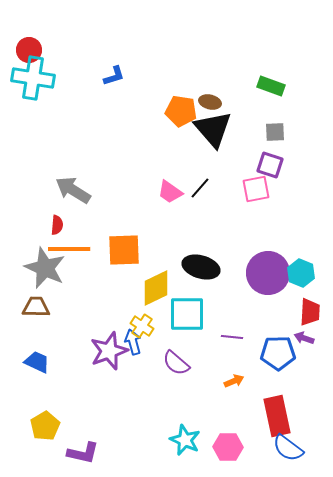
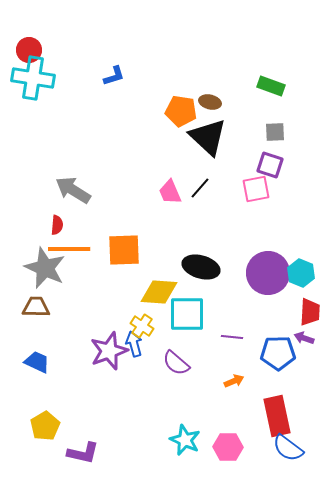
black triangle: moved 5 px left, 8 px down; rotated 6 degrees counterclockwise
pink trapezoid: rotated 32 degrees clockwise
yellow diamond: moved 3 px right, 4 px down; rotated 30 degrees clockwise
blue arrow: moved 1 px right, 2 px down
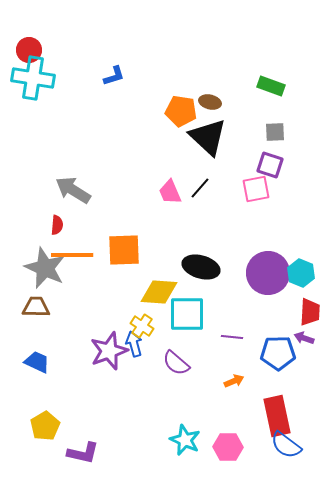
orange line: moved 3 px right, 6 px down
blue semicircle: moved 2 px left, 3 px up
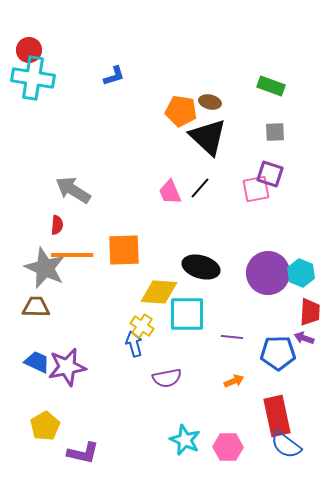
purple square: moved 9 px down
purple star: moved 42 px left, 16 px down; rotated 9 degrees clockwise
purple semicircle: moved 9 px left, 15 px down; rotated 52 degrees counterclockwise
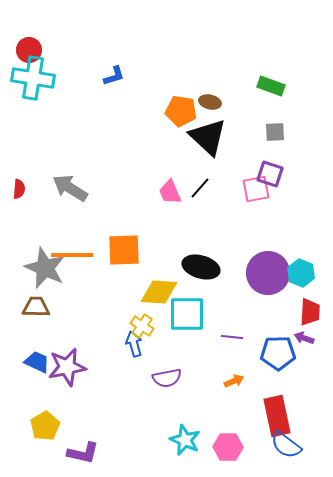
gray arrow: moved 3 px left, 2 px up
red semicircle: moved 38 px left, 36 px up
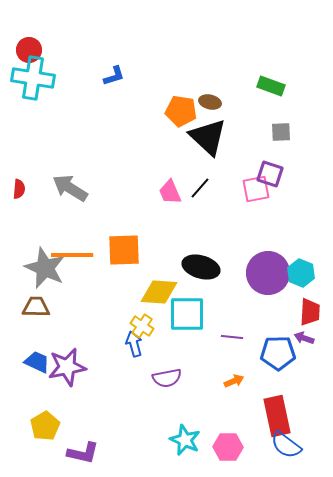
gray square: moved 6 px right
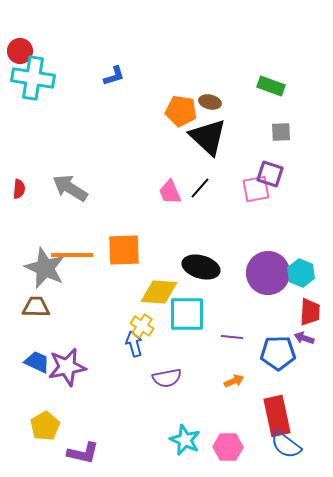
red circle: moved 9 px left, 1 px down
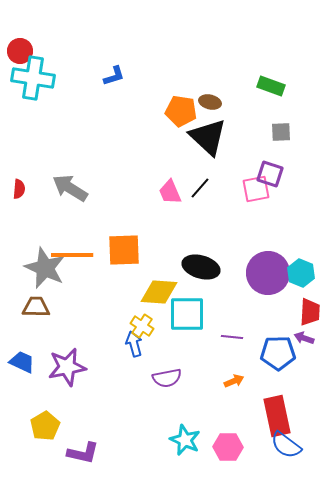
blue trapezoid: moved 15 px left
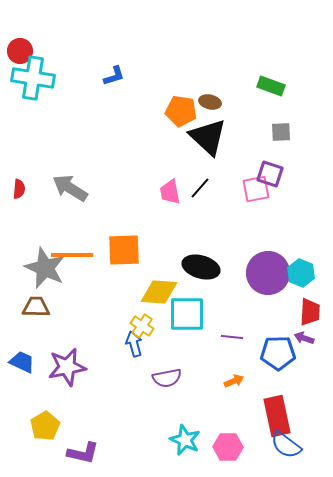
pink trapezoid: rotated 12 degrees clockwise
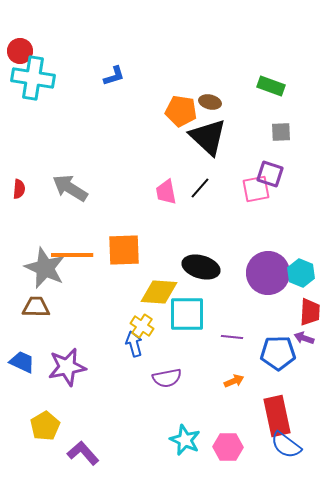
pink trapezoid: moved 4 px left
purple L-shape: rotated 144 degrees counterclockwise
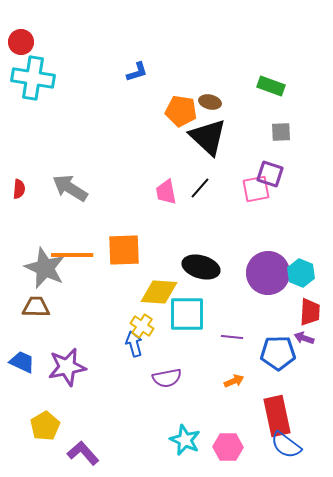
red circle: moved 1 px right, 9 px up
blue L-shape: moved 23 px right, 4 px up
